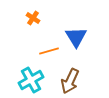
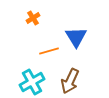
orange cross: rotated 24 degrees clockwise
cyan cross: moved 1 px right, 2 px down
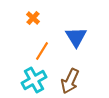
orange cross: rotated 16 degrees counterclockwise
orange line: moved 7 px left; rotated 42 degrees counterclockwise
cyan cross: moved 2 px right, 2 px up
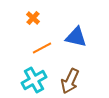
blue triangle: rotated 45 degrees counterclockwise
orange line: moved 3 px up; rotated 30 degrees clockwise
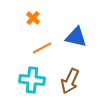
cyan cross: moved 2 px left; rotated 35 degrees clockwise
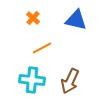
blue triangle: moved 17 px up
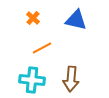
brown arrow: moved 1 px right, 2 px up; rotated 20 degrees counterclockwise
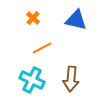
cyan cross: rotated 20 degrees clockwise
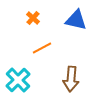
cyan cross: moved 14 px left; rotated 20 degrees clockwise
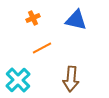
orange cross: rotated 24 degrees clockwise
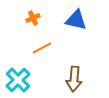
brown arrow: moved 3 px right
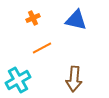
cyan cross: rotated 15 degrees clockwise
